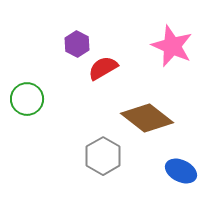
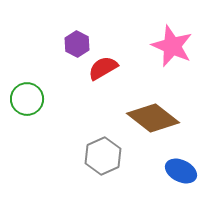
brown diamond: moved 6 px right
gray hexagon: rotated 6 degrees clockwise
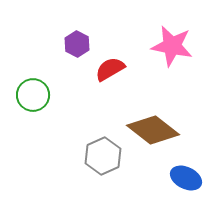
pink star: rotated 12 degrees counterclockwise
red semicircle: moved 7 px right, 1 px down
green circle: moved 6 px right, 4 px up
brown diamond: moved 12 px down
blue ellipse: moved 5 px right, 7 px down
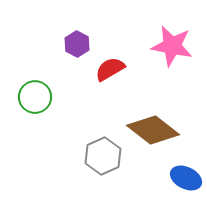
green circle: moved 2 px right, 2 px down
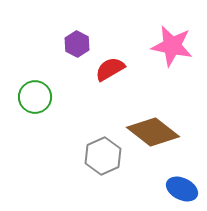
brown diamond: moved 2 px down
blue ellipse: moved 4 px left, 11 px down
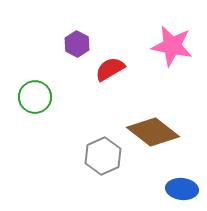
blue ellipse: rotated 20 degrees counterclockwise
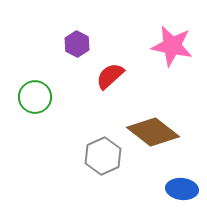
red semicircle: moved 7 px down; rotated 12 degrees counterclockwise
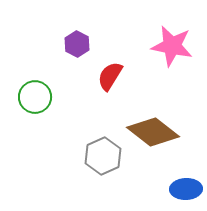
red semicircle: rotated 16 degrees counterclockwise
blue ellipse: moved 4 px right; rotated 8 degrees counterclockwise
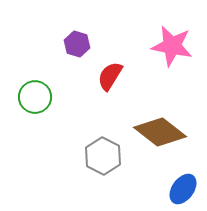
purple hexagon: rotated 10 degrees counterclockwise
brown diamond: moved 7 px right
gray hexagon: rotated 9 degrees counterclockwise
blue ellipse: moved 3 px left; rotated 52 degrees counterclockwise
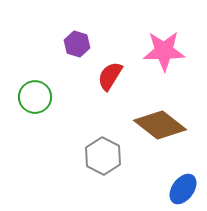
pink star: moved 8 px left, 5 px down; rotated 12 degrees counterclockwise
brown diamond: moved 7 px up
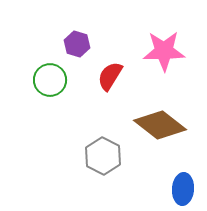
green circle: moved 15 px right, 17 px up
blue ellipse: rotated 32 degrees counterclockwise
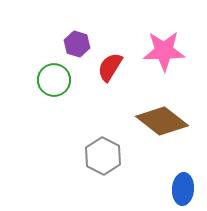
red semicircle: moved 9 px up
green circle: moved 4 px right
brown diamond: moved 2 px right, 4 px up
